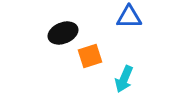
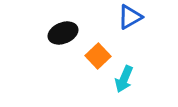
blue triangle: moved 1 px right; rotated 28 degrees counterclockwise
orange square: moved 8 px right; rotated 25 degrees counterclockwise
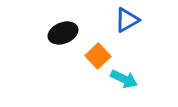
blue triangle: moved 3 px left, 3 px down
cyan arrow: rotated 88 degrees counterclockwise
